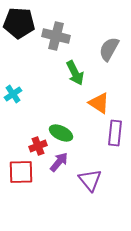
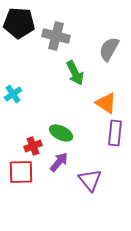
orange triangle: moved 7 px right
red cross: moved 5 px left
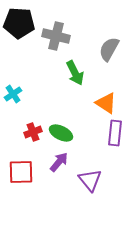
red cross: moved 14 px up
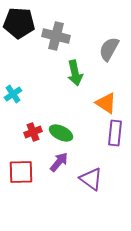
green arrow: rotated 15 degrees clockwise
purple triangle: moved 1 px right, 1 px up; rotated 15 degrees counterclockwise
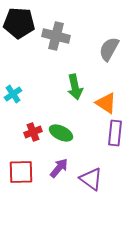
green arrow: moved 14 px down
purple arrow: moved 6 px down
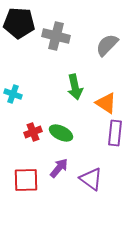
gray semicircle: moved 2 px left, 4 px up; rotated 15 degrees clockwise
cyan cross: rotated 36 degrees counterclockwise
red square: moved 5 px right, 8 px down
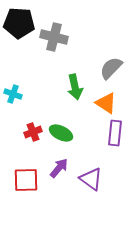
gray cross: moved 2 px left, 1 px down
gray semicircle: moved 4 px right, 23 px down
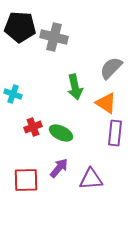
black pentagon: moved 1 px right, 4 px down
red cross: moved 5 px up
purple triangle: rotated 40 degrees counterclockwise
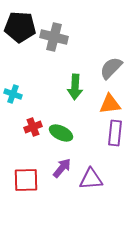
green arrow: rotated 15 degrees clockwise
orange triangle: moved 4 px right, 1 px down; rotated 40 degrees counterclockwise
purple arrow: moved 3 px right
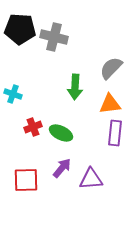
black pentagon: moved 2 px down
